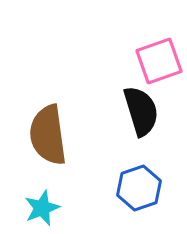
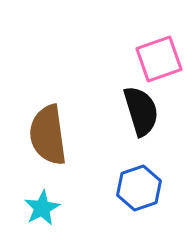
pink square: moved 2 px up
cyan star: rotated 6 degrees counterclockwise
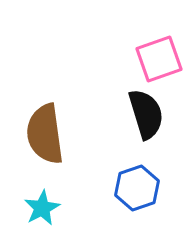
black semicircle: moved 5 px right, 3 px down
brown semicircle: moved 3 px left, 1 px up
blue hexagon: moved 2 px left
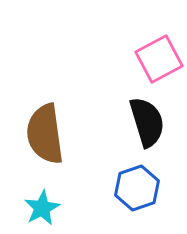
pink square: rotated 9 degrees counterclockwise
black semicircle: moved 1 px right, 8 px down
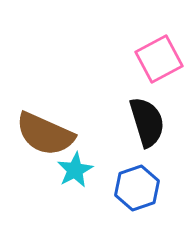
brown semicircle: rotated 58 degrees counterclockwise
cyan star: moved 33 px right, 38 px up
